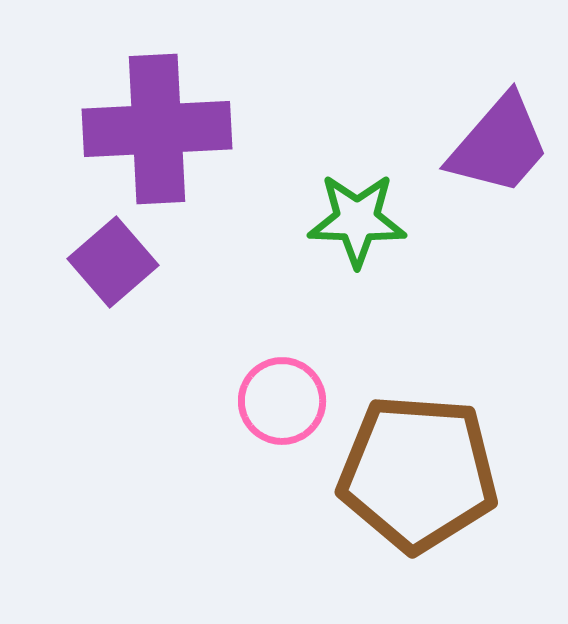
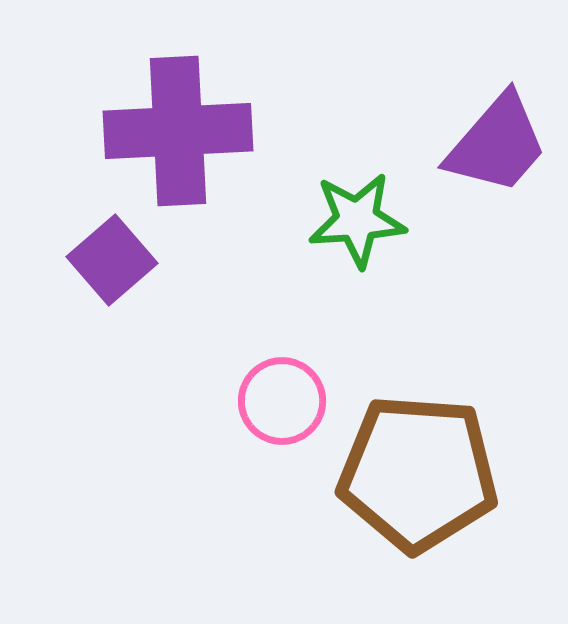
purple cross: moved 21 px right, 2 px down
purple trapezoid: moved 2 px left, 1 px up
green star: rotated 6 degrees counterclockwise
purple square: moved 1 px left, 2 px up
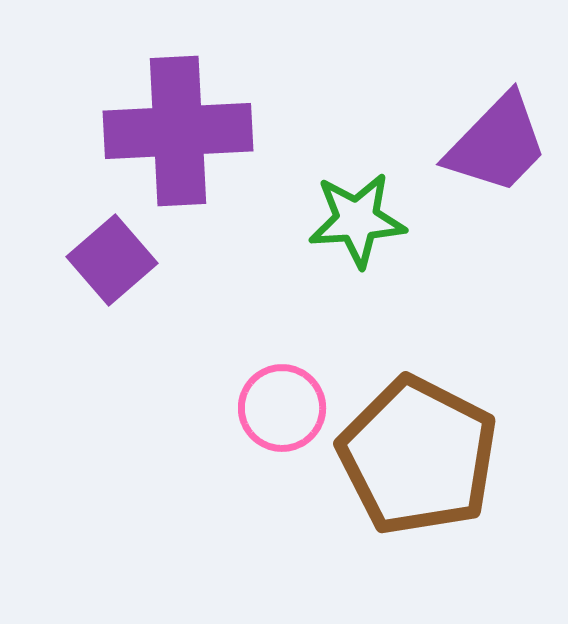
purple trapezoid: rotated 3 degrees clockwise
pink circle: moved 7 px down
brown pentagon: moved 17 px up; rotated 23 degrees clockwise
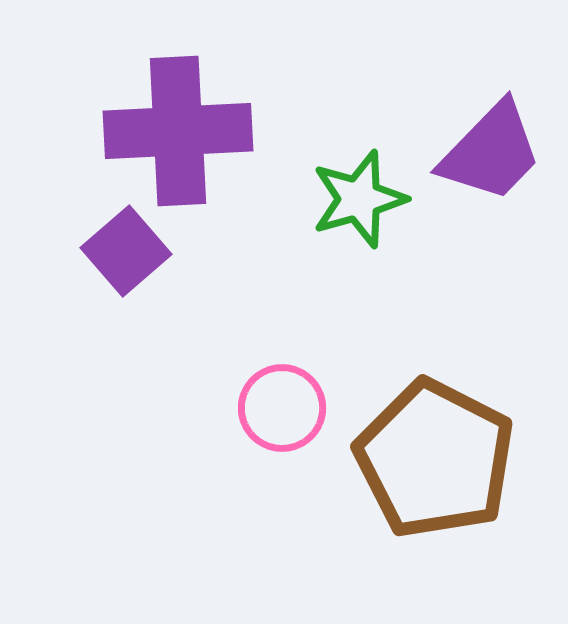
purple trapezoid: moved 6 px left, 8 px down
green star: moved 2 px right, 21 px up; rotated 12 degrees counterclockwise
purple square: moved 14 px right, 9 px up
brown pentagon: moved 17 px right, 3 px down
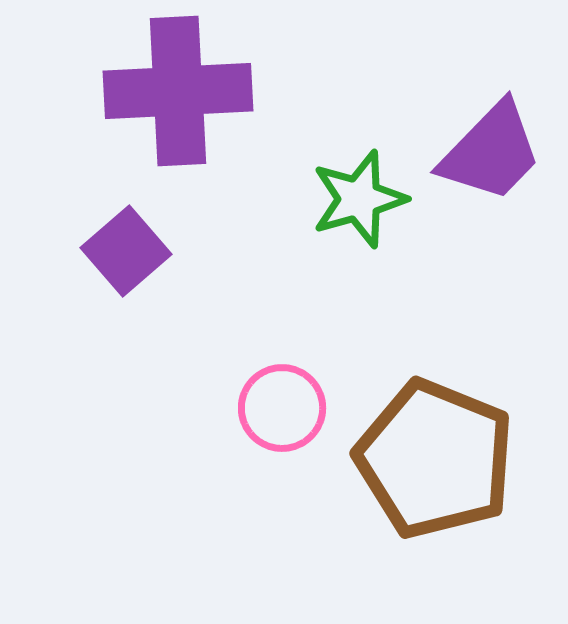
purple cross: moved 40 px up
brown pentagon: rotated 5 degrees counterclockwise
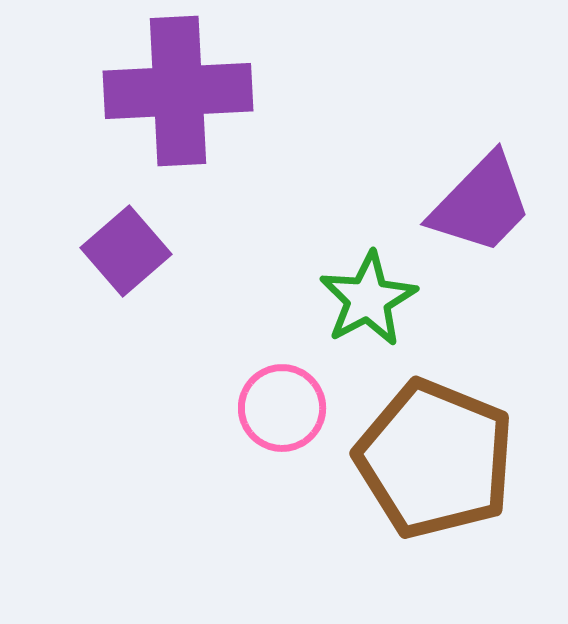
purple trapezoid: moved 10 px left, 52 px down
green star: moved 9 px right, 100 px down; rotated 12 degrees counterclockwise
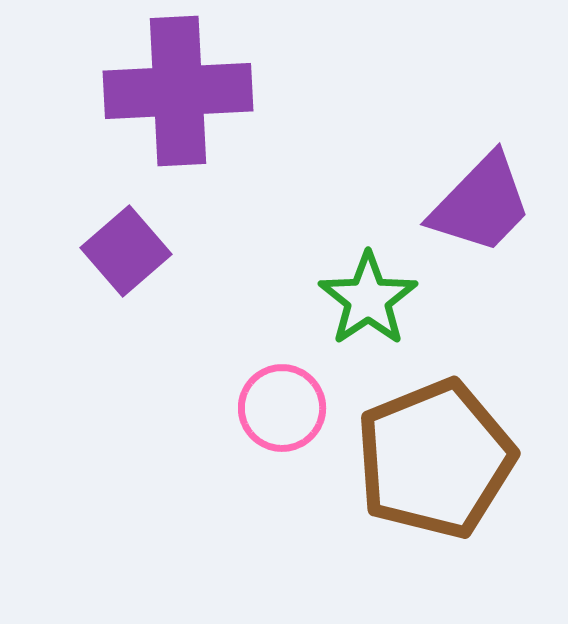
green star: rotated 6 degrees counterclockwise
brown pentagon: rotated 28 degrees clockwise
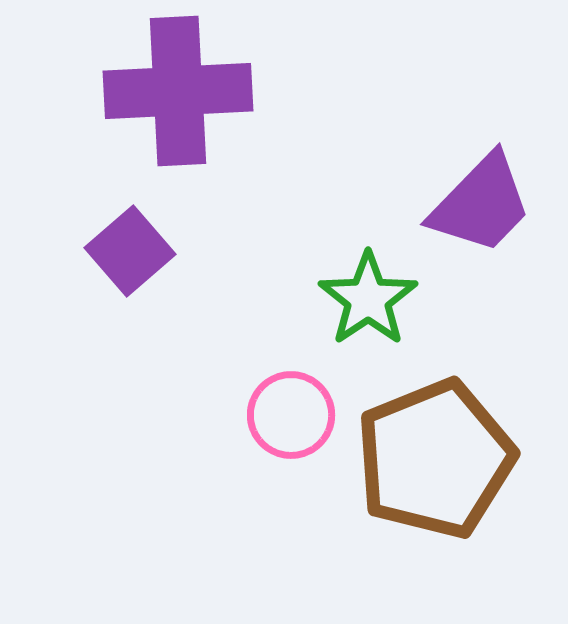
purple square: moved 4 px right
pink circle: moved 9 px right, 7 px down
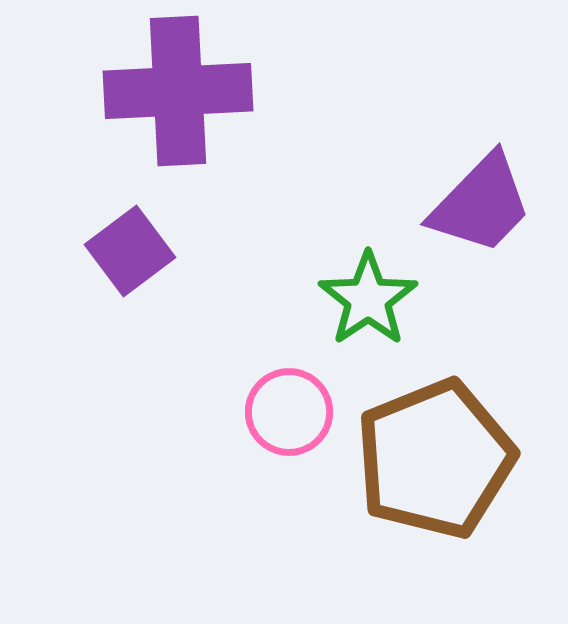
purple square: rotated 4 degrees clockwise
pink circle: moved 2 px left, 3 px up
